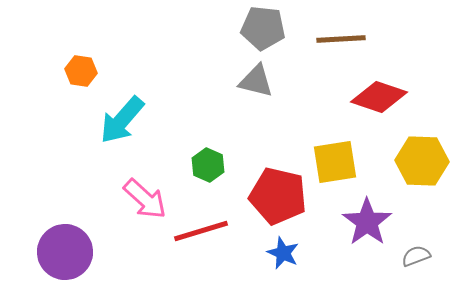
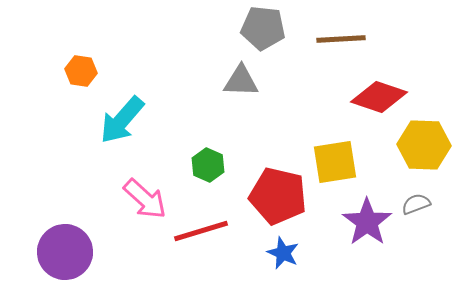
gray triangle: moved 15 px left; rotated 12 degrees counterclockwise
yellow hexagon: moved 2 px right, 16 px up
gray semicircle: moved 52 px up
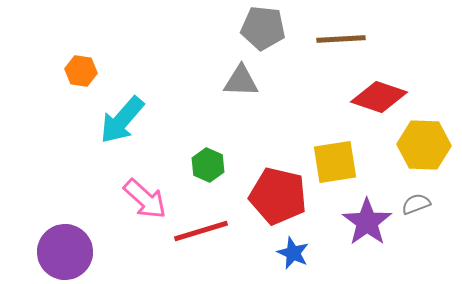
blue star: moved 10 px right
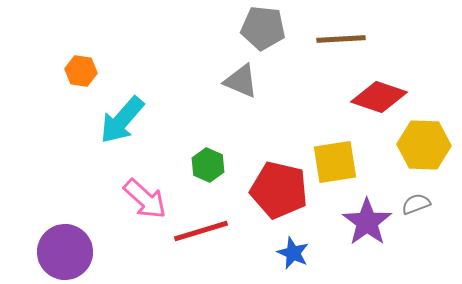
gray triangle: rotated 21 degrees clockwise
red pentagon: moved 1 px right, 6 px up
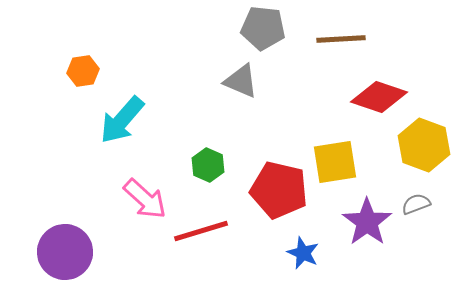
orange hexagon: moved 2 px right; rotated 16 degrees counterclockwise
yellow hexagon: rotated 18 degrees clockwise
blue star: moved 10 px right
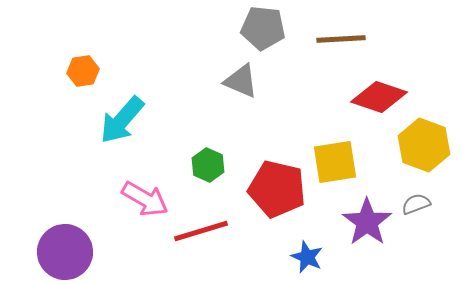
red pentagon: moved 2 px left, 1 px up
pink arrow: rotated 12 degrees counterclockwise
blue star: moved 4 px right, 4 px down
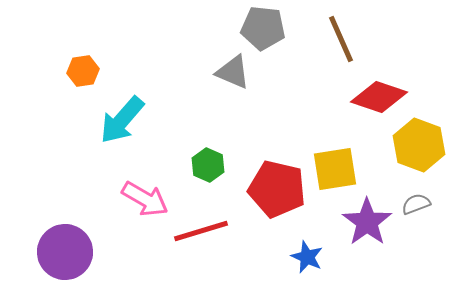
brown line: rotated 69 degrees clockwise
gray triangle: moved 8 px left, 9 px up
yellow hexagon: moved 5 px left
yellow square: moved 7 px down
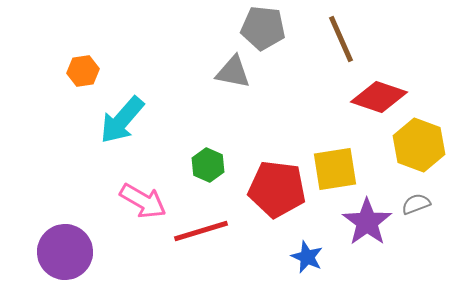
gray triangle: rotated 12 degrees counterclockwise
red pentagon: rotated 6 degrees counterclockwise
pink arrow: moved 2 px left, 2 px down
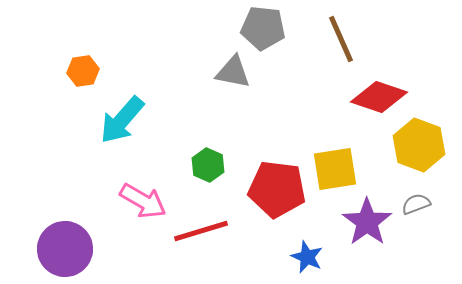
purple circle: moved 3 px up
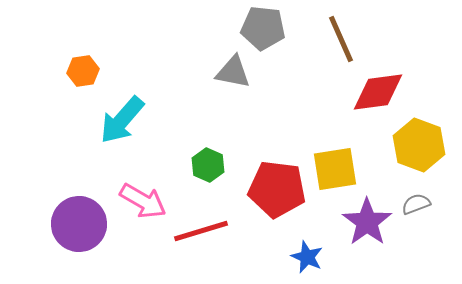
red diamond: moved 1 px left, 5 px up; rotated 26 degrees counterclockwise
purple circle: moved 14 px right, 25 px up
